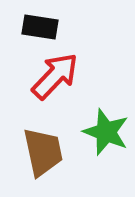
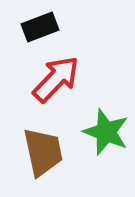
black rectangle: rotated 30 degrees counterclockwise
red arrow: moved 1 px right, 3 px down
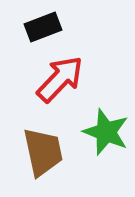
black rectangle: moved 3 px right
red arrow: moved 4 px right
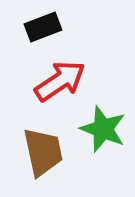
red arrow: moved 2 px down; rotated 12 degrees clockwise
green star: moved 3 px left, 3 px up
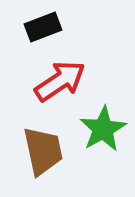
green star: rotated 21 degrees clockwise
brown trapezoid: moved 1 px up
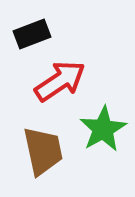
black rectangle: moved 11 px left, 7 px down
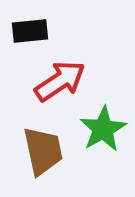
black rectangle: moved 2 px left, 3 px up; rotated 15 degrees clockwise
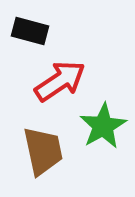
black rectangle: rotated 21 degrees clockwise
green star: moved 3 px up
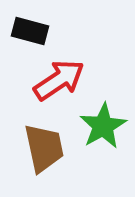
red arrow: moved 1 px left, 1 px up
brown trapezoid: moved 1 px right, 3 px up
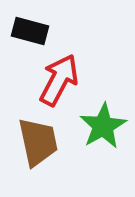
red arrow: rotated 28 degrees counterclockwise
brown trapezoid: moved 6 px left, 6 px up
